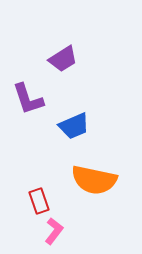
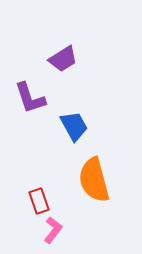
purple L-shape: moved 2 px right, 1 px up
blue trapezoid: rotated 96 degrees counterclockwise
orange semicircle: rotated 63 degrees clockwise
pink L-shape: moved 1 px left, 1 px up
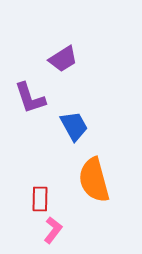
red rectangle: moved 1 px right, 2 px up; rotated 20 degrees clockwise
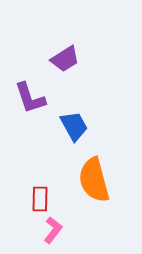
purple trapezoid: moved 2 px right
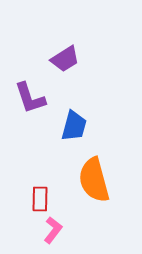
blue trapezoid: rotated 44 degrees clockwise
